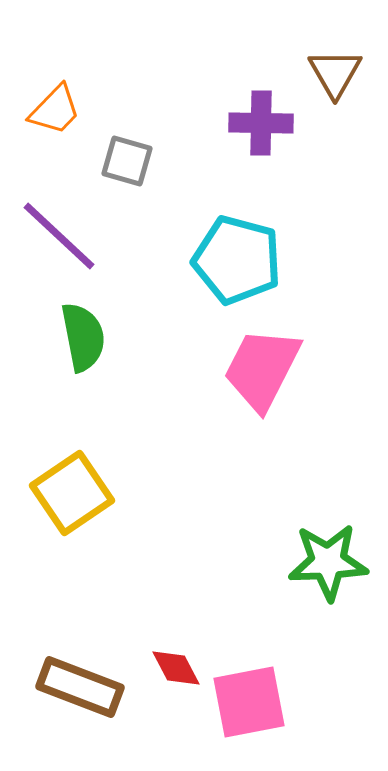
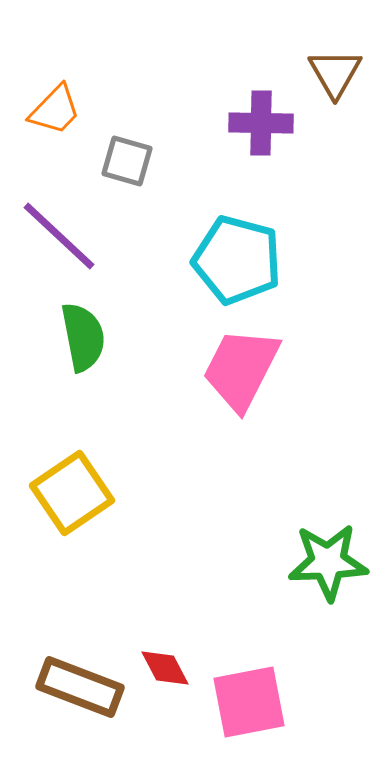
pink trapezoid: moved 21 px left
red diamond: moved 11 px left
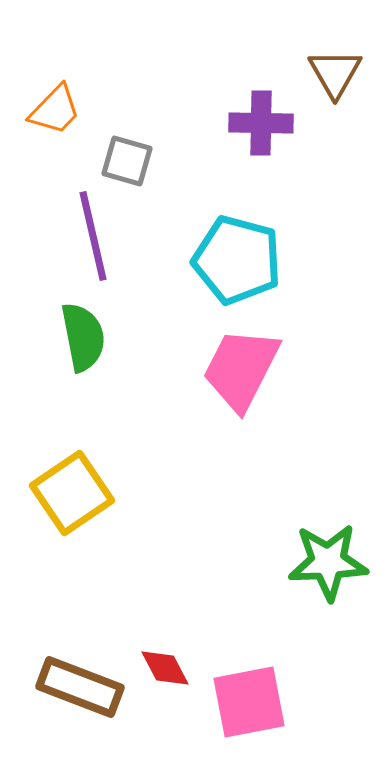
purple line: moved 34 px right; rotated 34 degrees clockwise
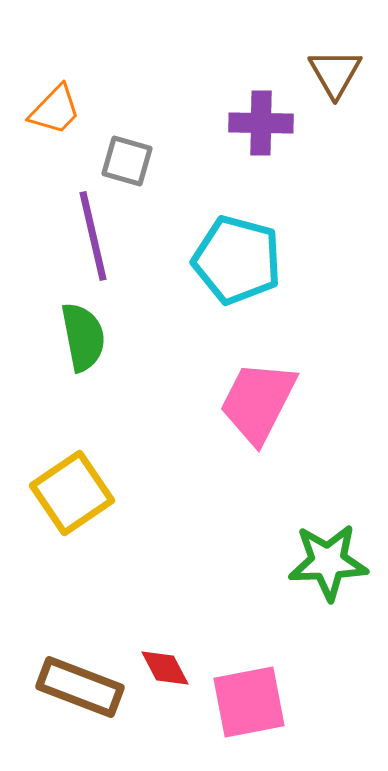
pink trapezoid: moved 17 px right, 33 px down
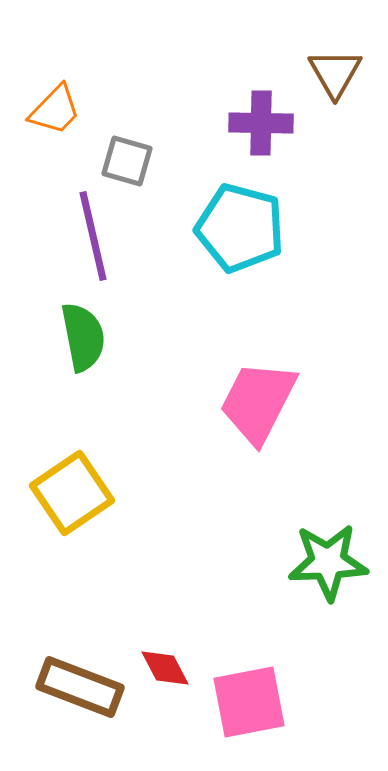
cyan pentagon: moved 3 px right, 32 px up
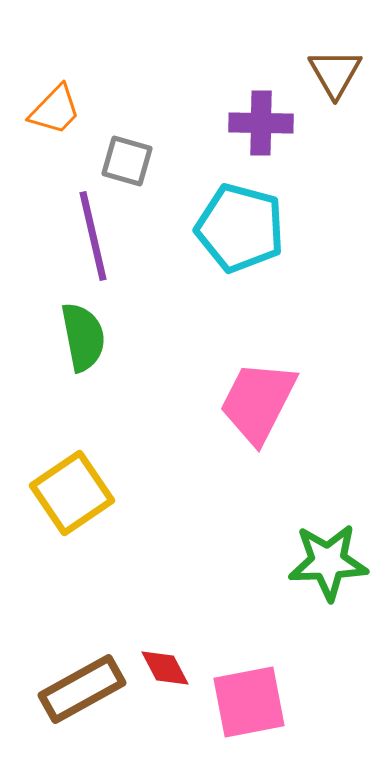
brown rectangle: moved 2 px right, 2 px down; rotated 50 degrees counterclockwise
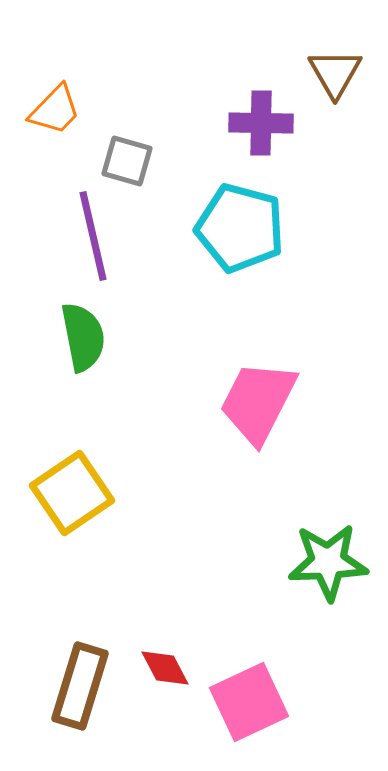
brown rectangle: moved 2 px left, 3 px up; rotated 44 degrees counterclockwise
pink square: rotated 14 degrees counterclockwise
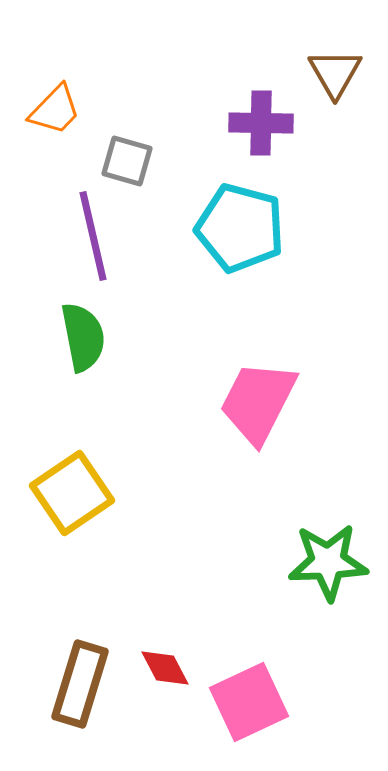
brown rectangle: moved 2 px up
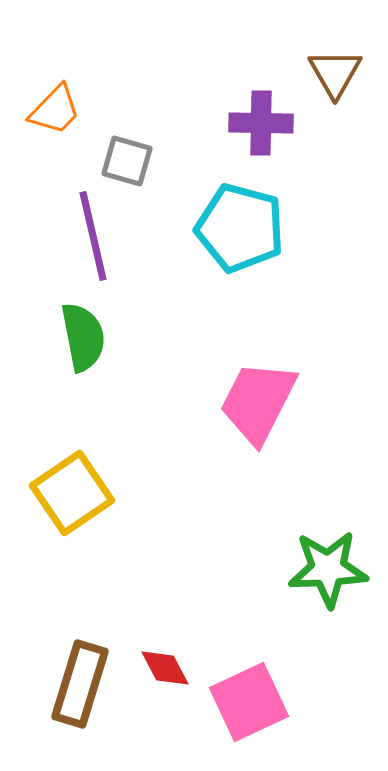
green star: moved 7 px down
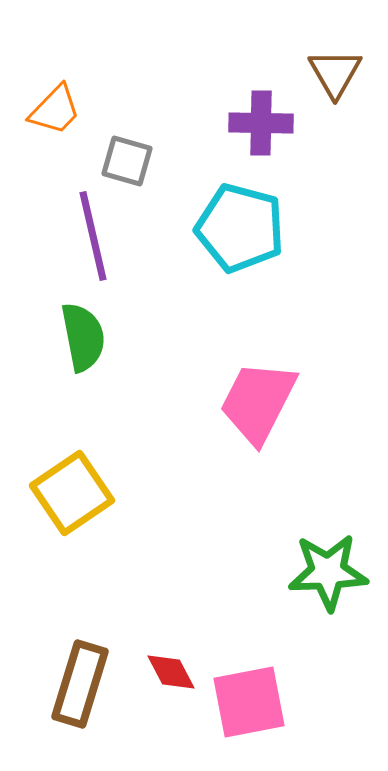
green star: moved 3 px down
red diamond: moved 6 px right, 4 px down
pink square: rotated 14 degrees clockwise
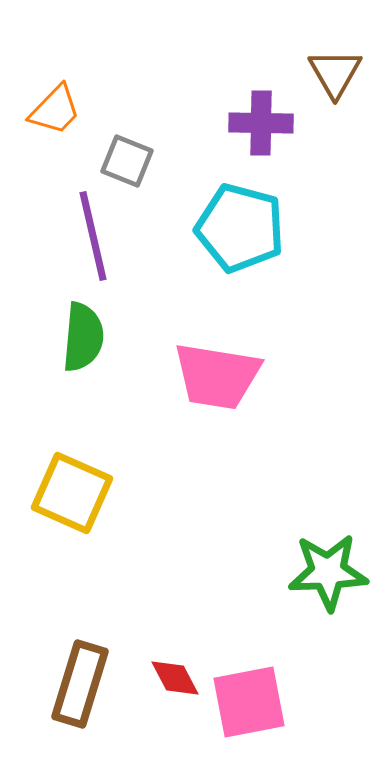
gray square: rotated 6 degrees clockwise
green semicircle: rotated 16 degrees clockwise
pink trapezoid: moved 41 px left, 26 px up; rotated 108 degrees counterclockwise
yellow square: rotated 32 degrees counterclockwise
red diamond: moved 4 px right, 6 px down
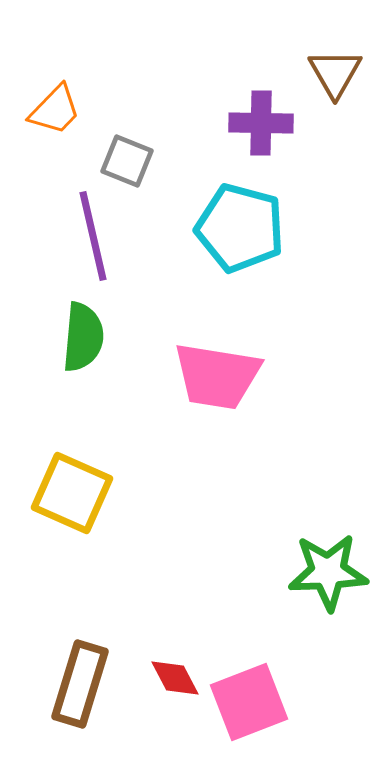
pink square: rotated 10 degrees counterclockwise
